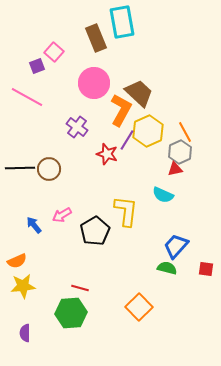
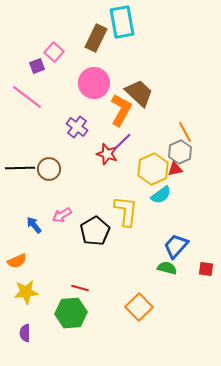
brown rectangle: rotated 48 degrees clockwise
pink line: rotated 8 degrees clockwise
yellow hexagon: moved 5 px right, 38 px down
purple line: moved 5 px left, 2 px down; rotated 15 degrees clockwise
cyan semicircle: moved 2 px left; rotated 60 degrees counterclockwise
yellow star: moved 3 px right, 6 px down
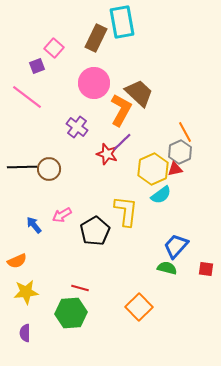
pink square: moved 4 px up
black line: moved 2 px right, 1 px up
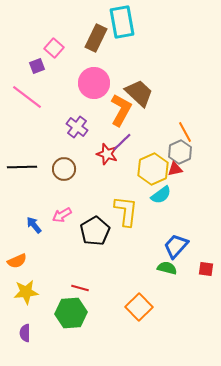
brown circle: moved 15 px right
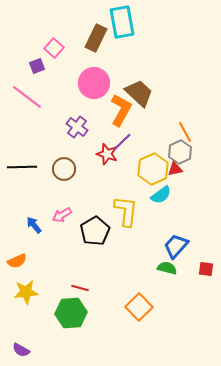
purple semicircle: moved 4 px left, 17 px down; rotated 60 degrees counterclockwise
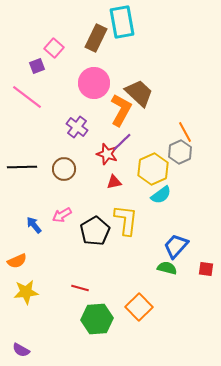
red triangle: moved 61 px left, 13 px down
yellow L-shape: moved 9 px down
green hexagon: moved 26 px right, 6 px down
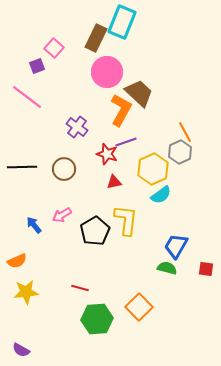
cyan rectangle: rotated 32 degrees clockwise
pink circle: moved 13 px right, 11 px up
purple line: moved 4 px right; rotated 25 degrees clockwise
blue trapezoid: rotated 12 degrees counterclockwise
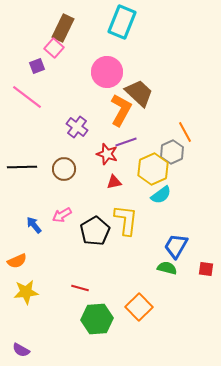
brown rectangle: moved 33 px left, 10 px up
gray hexagon: moved 8 px left
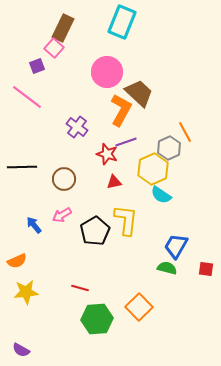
gray hexagon: moved 3 px left, 4 px up
brown circle: moved 10 px down
cyan semicircle: rotated 70 degrees clockwise
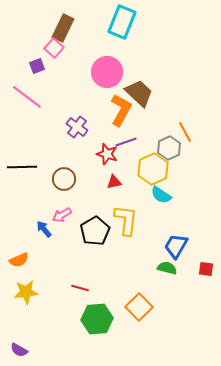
blue arrow: moved 10 px right, 4 px down
orange semicircle: moved 2 px right, 1 px up
purple semicircle: moved 2 px left
